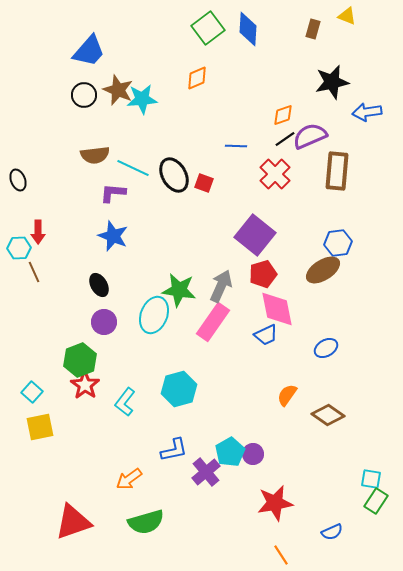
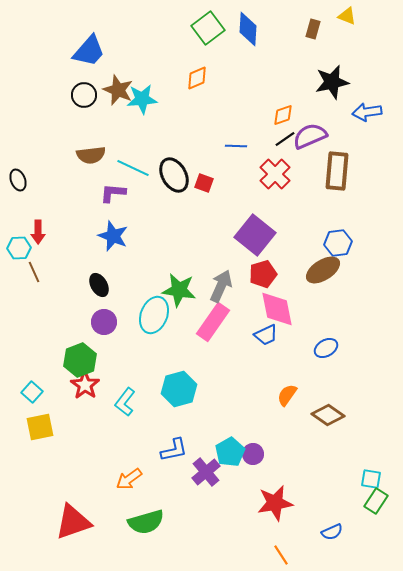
brown semicircle at (95, 155): moved 4 px left
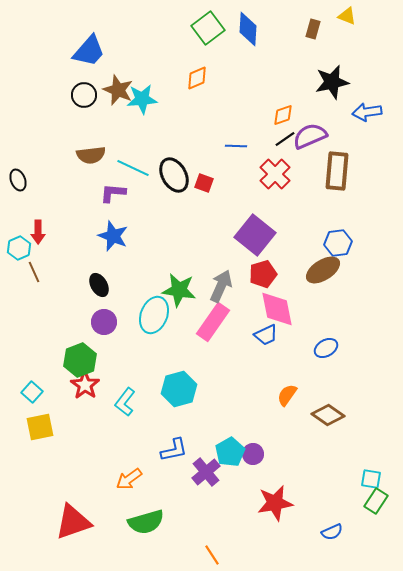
cyan hexagon at (19, 248): rotated 20 degrees counterclockwise
orange line at (281, 555): moved 69 px left
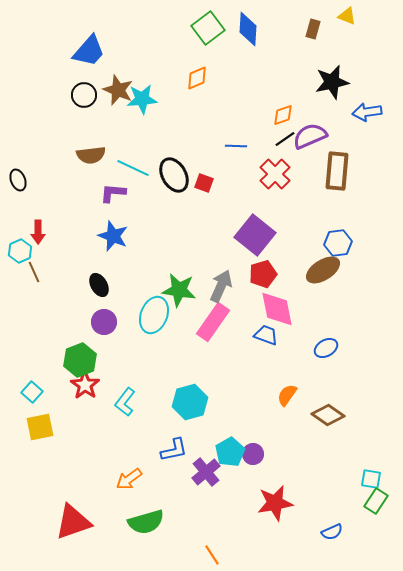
cyan hexagon at (19, 248): moved 1 px right, 3 px down
blue trapezoid at (266, 335): rotated 135 degrees counterclockwise
cyan hexagon at (179, 389): moved 11 px right, 13 px down
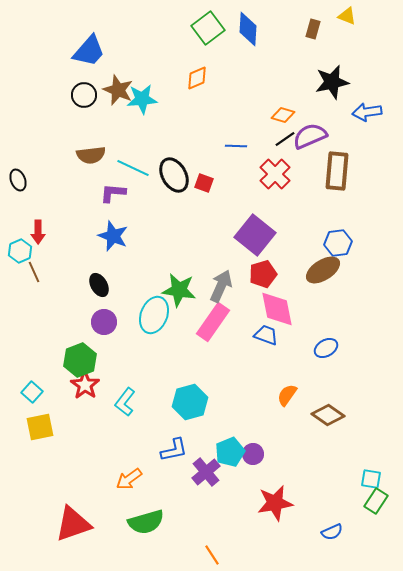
orange diamond at (283, 115): rotated 35 degrees clockwise
cyan pentagon at (230, 452): rotated 8 degrees clockwise
red triangle at (73, 522): moved 2 px down
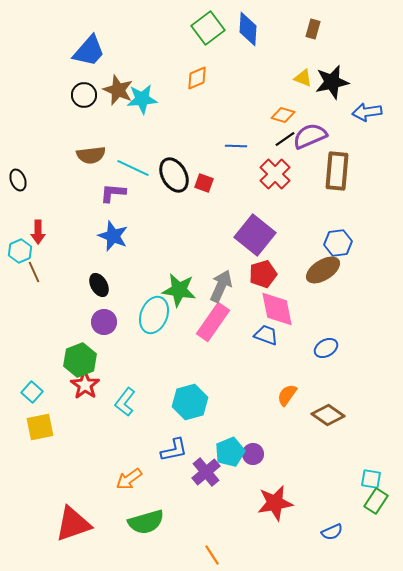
yellow triangle at (347, 16): moved 44 px left, 62 px down
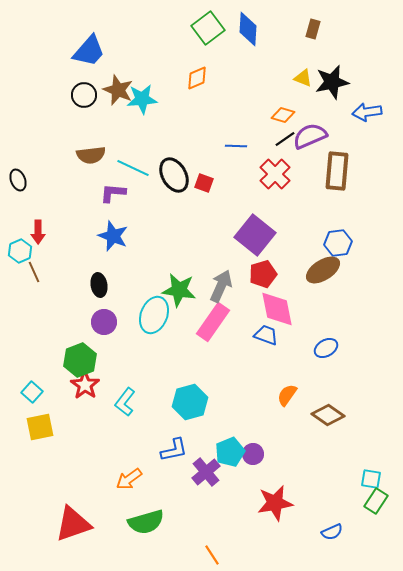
black ellipse at (99, 285): rotated 20 degrees clockwise
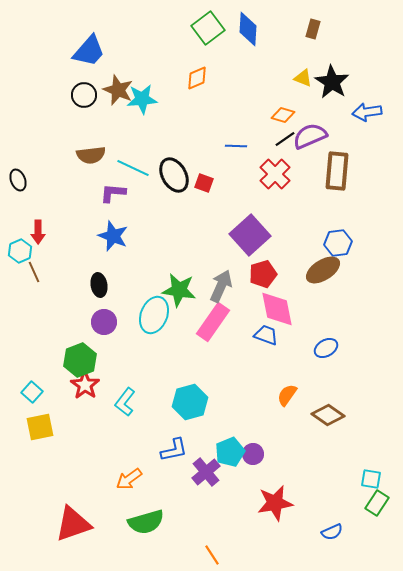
black star at (332, 82): rotated 28 degrees counterclockwise
purple square at (255, 235): moved 5 px left; rotated 9 degrees clockwise
green rectangle at (376, 501): moved 1 px right, 2 px down
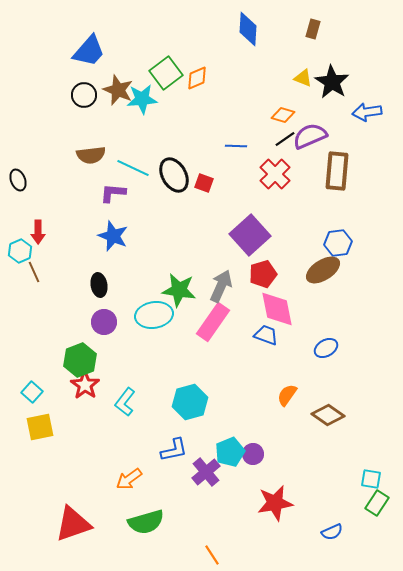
green square at (208, 28): moved 42 px left, 45 px down
cyan ellipse at (154, 315): rotated 60 degrees clockwise
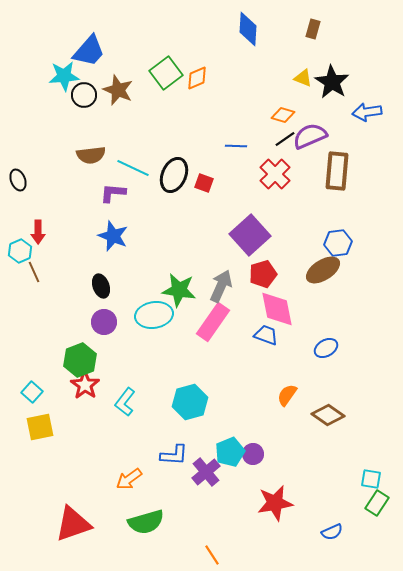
cyan star at (142, 99): moved 78 px left, 23 px up
black ellipse at (174, 175): rotated 52 degrees clockwise
black ellipse at (99, 285): moved 2 px right, 1 px down; rotated 10 degrees counterclockwise
blue L-shape at (174, 450): moved 5 px down; rotated 16 degrees clockwise
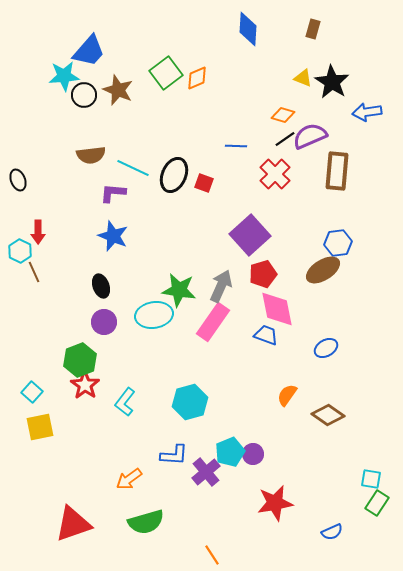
cyan hexagon at (20, 251): rotated 10 degrees counterclockwise
